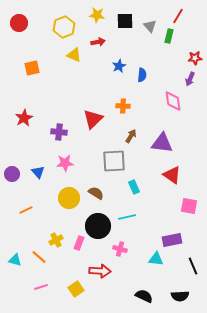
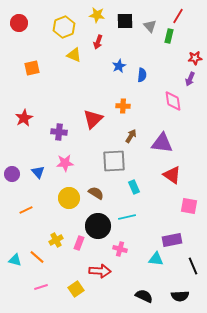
red arrow at (98, 42): rotated 120 degrees clockwise
orange line at (39, 257): moved 2 px left
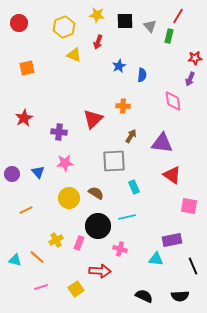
orange square at (32, 68): moved 5 px left
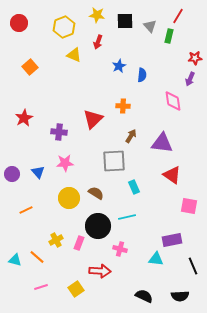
orange square at (27, 68): moved 3 px right, 1 px up; rotated 28 degrees counterclockwise
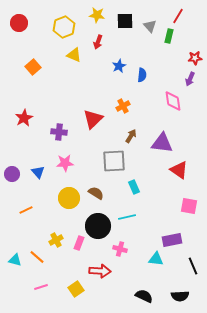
orange square at (30, 67): moved 3 px right
orange cross at (123, 106): rotated 32 degrees counterclockwise
red triangle at (172, 175): moved 7 px right, 5 px up
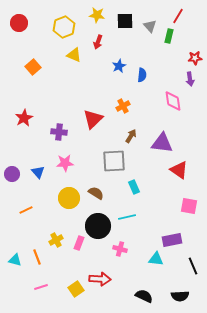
purple arrow at (190, 79): rotated 32 degrees counterclockwise
orange line at (37, 257): rotated 28 degrees clockwise
red arrow at (100, 271): moved 8 px down
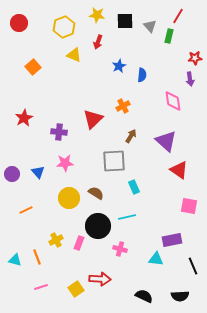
purple triangle at (162, 143): moved 4 px right, 2 px up; rotated 35 degrees clockwise
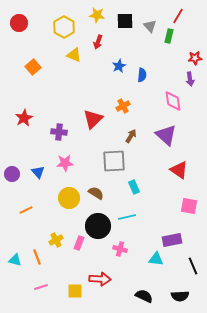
yellow hexagon at (64, 27): rotated 10 degrees counterclockwise
purple triangle at (166, 141): moved 6 px up
yellow square at (76, 289): moved 1 px left, 2 px down; rotated 35 degrees clockwise
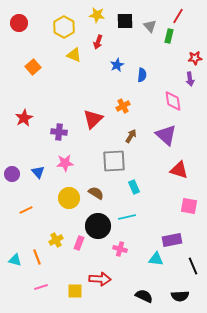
blue star at (119, 66): moved 2 px left, 1 px up
red triangle at (179, 170): rotated 18 degrees counterclockwise
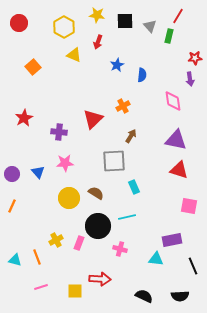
purple triangle at (166, 135): moved 10 px right, 5 px down; rotated 30 degrees counterclockwise
orange line at (26, 210): moved 14 px left, 4 px up; rotated 40 degrees counterclockwise
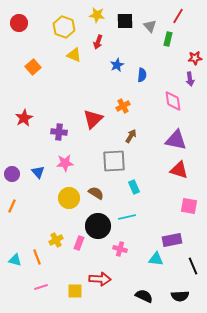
yellow hexagon at (64, 27): rotated 10 degrees counterclockwise
green rectangle at (169, 36): moved 1 px left, 3 px down
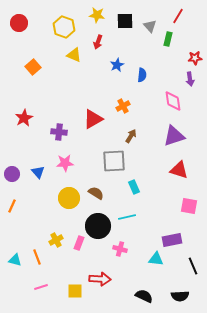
red triangle at (93, 119): rotated 15 degrees clockwise
purple triangle at (176, 140): moved 2 px left, 4 px up; rotated 30 degrees counterclockwise
